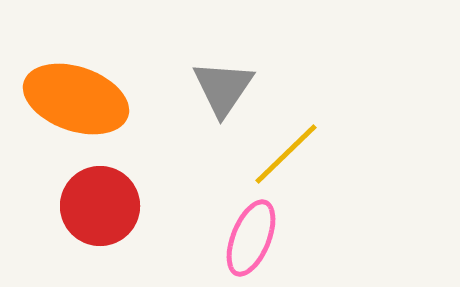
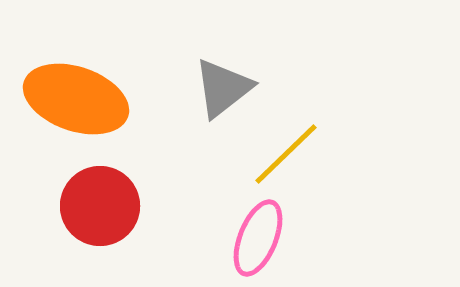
gray triangle: rotated 18 degrees clockwise
pink ellipse: moved 7 px right
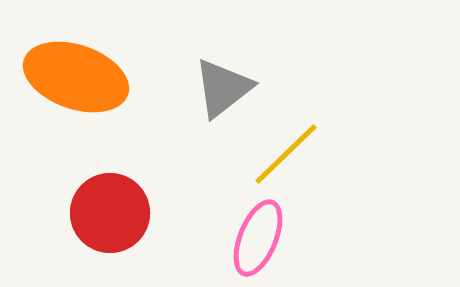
orange ellipse: moved 22 px up
red circle: moved 10 px right, 7 px down
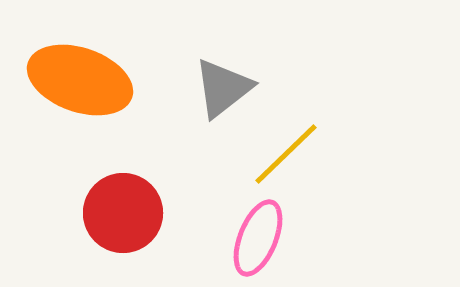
orange ellipse: moved 4 px right, 3 px down
red circle: moved 13 px right
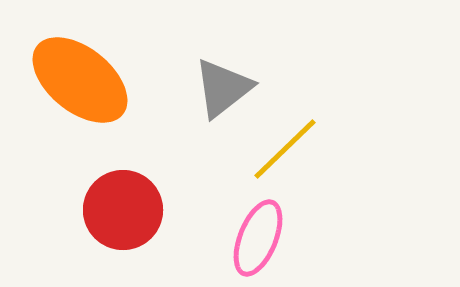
orange ellipse: rotated 20 degrees clockwise
yellow line: moved 1 px left, 5 px up
red circle: moved 3 px up
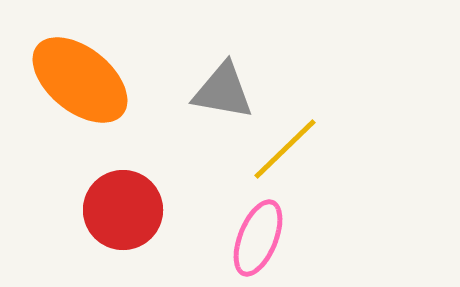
gray triangle: moved 3 px down; rotated 48 degrees clockwise
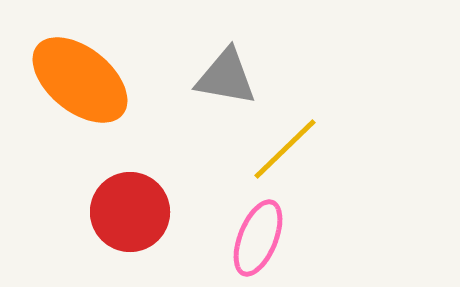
gray triangle: moved 3 px right, 14 px up
red circle: moved 7 px right, 2 px down
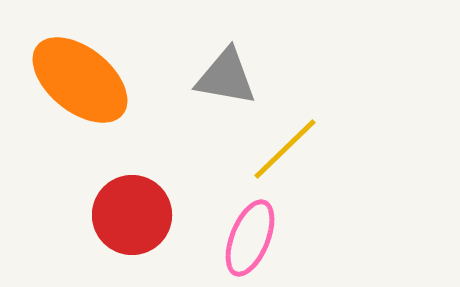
red circle: moved 2 px right, 3 px down
pink ellipse: moved 8 px left
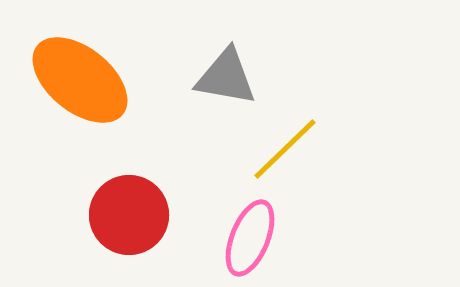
red circle: moved 3 px left
